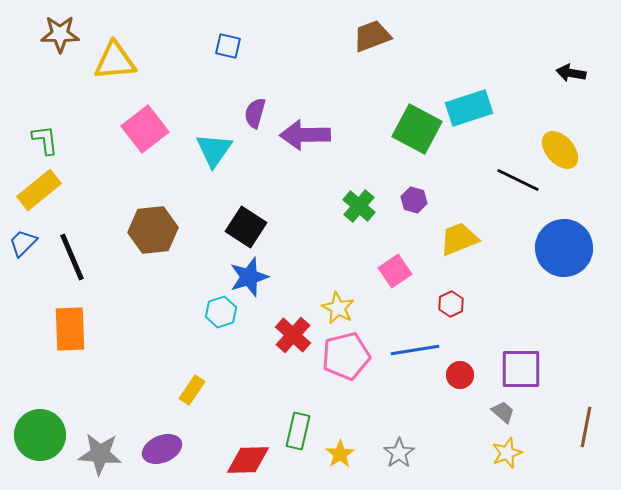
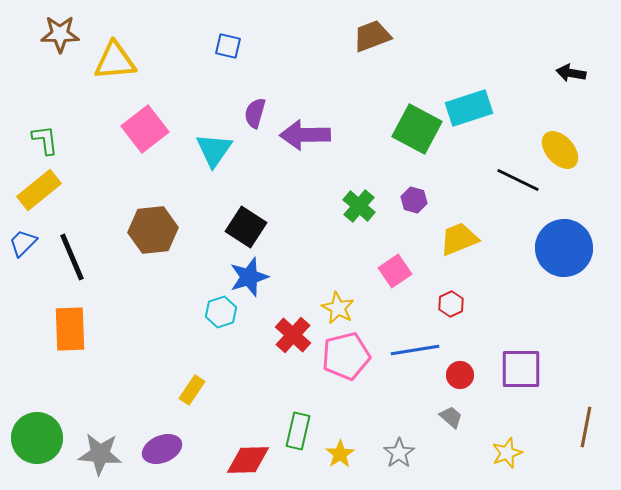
gray trapezoid at (503, 412): moved 52 px left, 5 px down
green circle at (40, 435): moved 3 px left, 3 px down
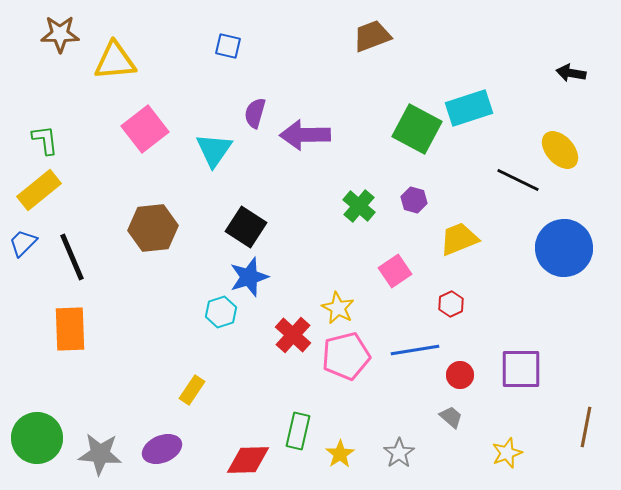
brown hexagon at (153, 230): moved 2 px up
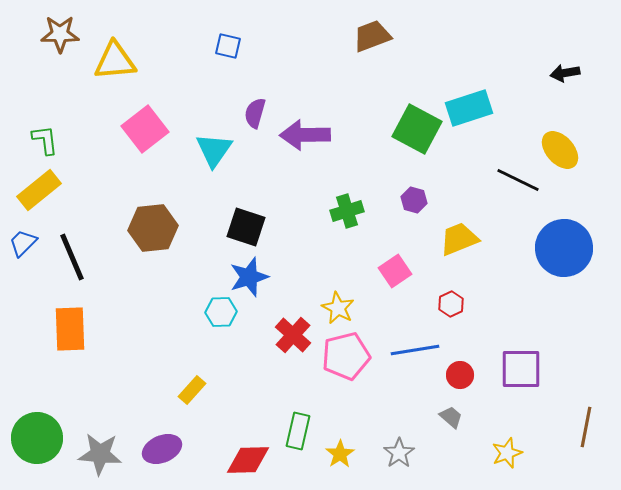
black arrow at (571, 73): moved 6 px left; rotated 20 degrees counterclockwise
green cross at (359, 206): moved 12 px left, 5 px down; rotated 32 degrees clockwise
black square at (246, 227): rotated 15 degrees counterclockwise
cyan hexagon at (221, 312): rotated 16 degrees clockwise
yellow rectangle at (192, 390): rotated 8 degrees clockwise
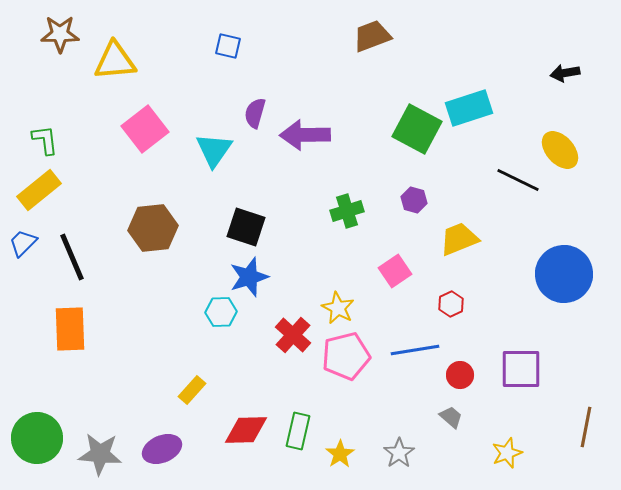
blue circle at (564, 248): moved 26 px down
red diamond at (248, 460): moved 2 px left, 30 px up
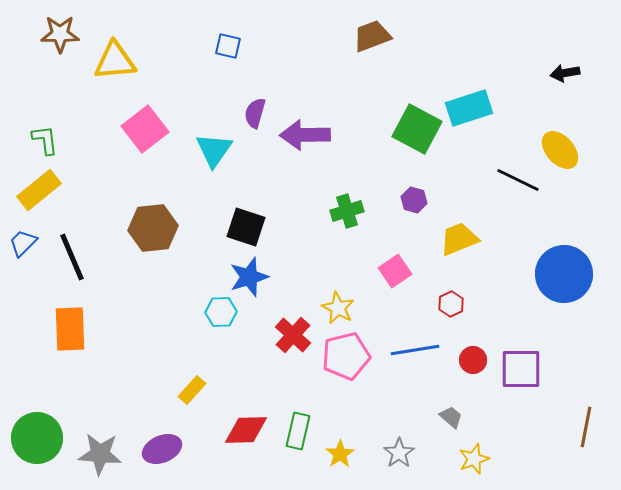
red circle at (460, 375): moved 13 px right, 15 px up
yellow star at (507, 453): moved 33 px left, 6 px down
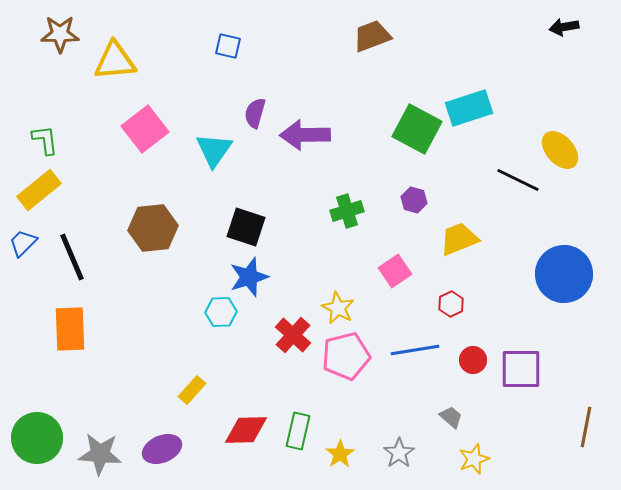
black arrow at (565, 73): moved 1 px left, 46 px up
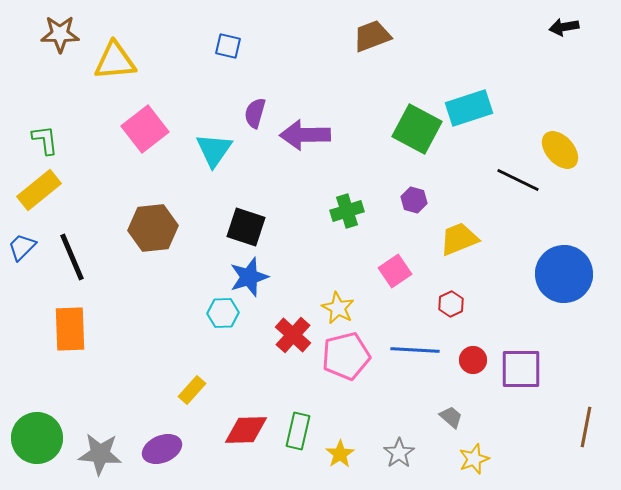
blue trapezoid at (23, 243): moved 1 px left, 4 px down
cyan hexagon at (221, 312): moved 2 px right, 1 px down
blue line at (415, 350): rotated 12 degrees clockwise
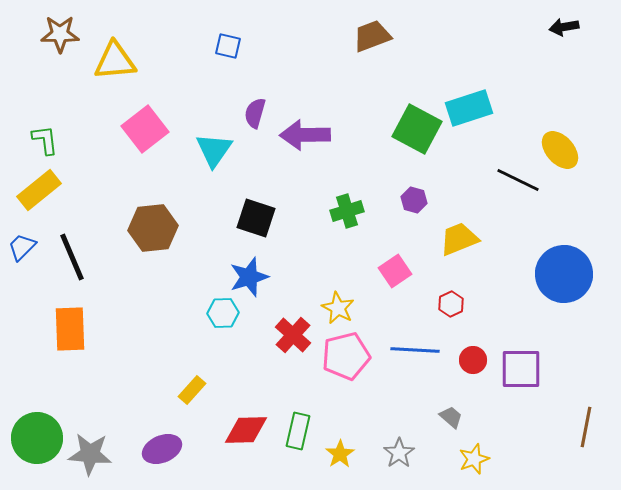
black square at (246, 227): moved 10 px right, 9 px up
gray star at (100, 454): moved 10 px left
